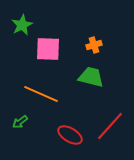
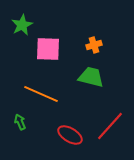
green arrow: rotated 105 degrees clockwise
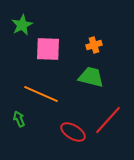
green arrow: moved 1 px left, 3 px up
red line: moved 2 px left, 6 px up
red ellipse: moved 3 px right, 3 px up
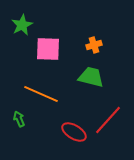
red ellipse: moved 1 px right
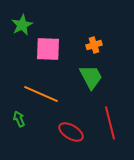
green trapezoid: rotated 48 degrees clockwise
red line: moved 2 px right, 3 px down; rotated 56 degrees counterclockwise
red ellipse: moved 3 px left
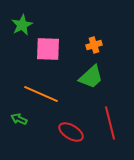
green trapezoid: rotated 76 degrees clockwise
green arrow: rotated 42 degrees counterclockwise
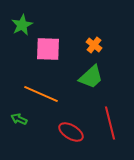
orange cross: rotated 35 degrees counterclockwise
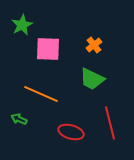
orange cross: rotated 14 degrees clockwise
green trapezoid: moved 1 px right, 2 px down; rotated 68 degrees clockwise
red ellipse: rotated 15 degrees counterclockwise
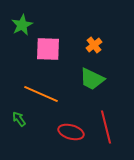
green arrow: rotated 28 degrees clockwise
red line: moved 4 px left, 4 px down
